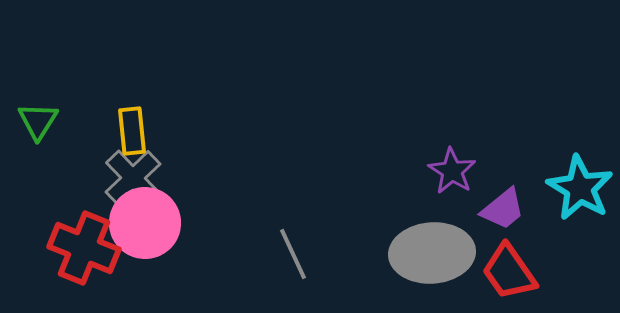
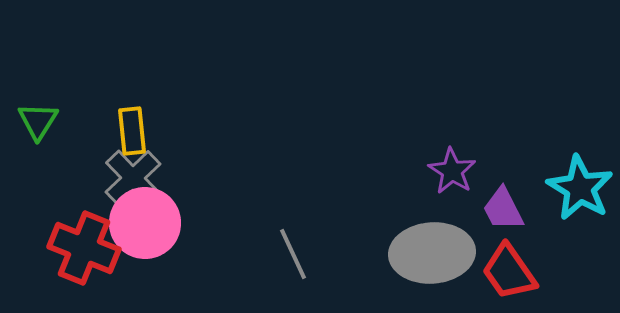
purple trapezoid: rotated 102 degrees clockwise
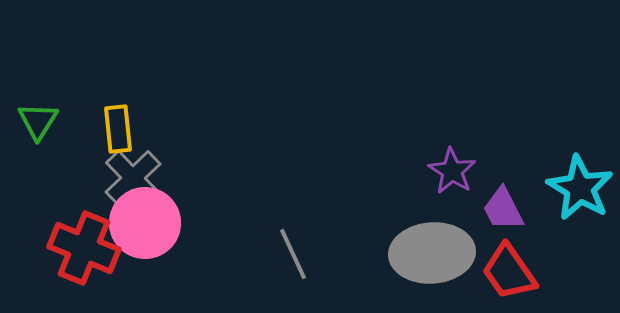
yellow rectangle: moved 14 px left, 2 px up
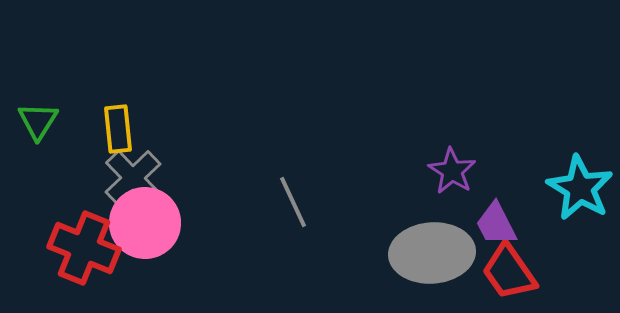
purple trapezoid: moved 7 px left, 15 px down
gray line: moved 52 px up
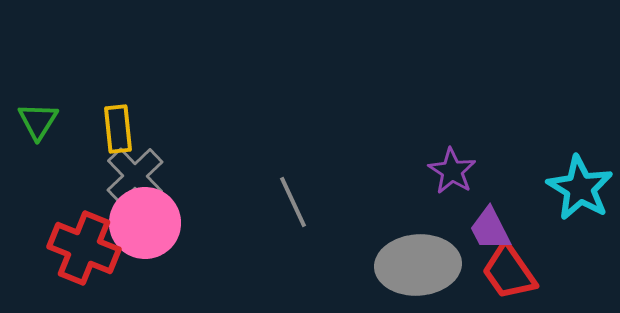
gray cross: moved 2 px right, 2 px up
purple trapezoid: moved 6 px left, 5 px down
gray ellipse: moved 14 px left, 12 px down
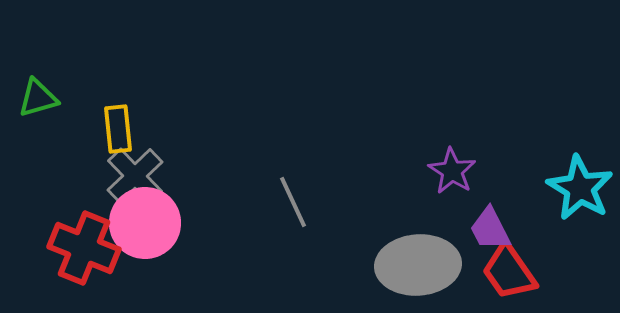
green triangle: moved 23 px up; rotated 42 degrees clockwise
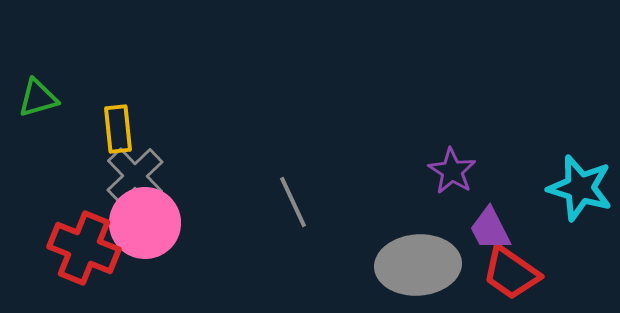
cyan star: rotated 14 degrees counterclockwise
red trapezoid: moved 2 px right, 1 px down; rotated 20 degrees counterclockwise
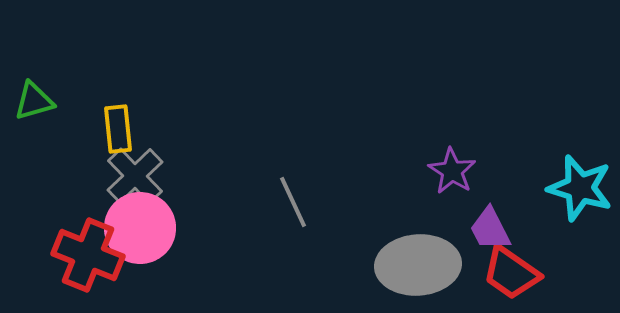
green triangle: moved 4 px left, 3 px down
pink circle: moved 5 px left, 5 px down
red cross: moved 4 px right, 7 px down
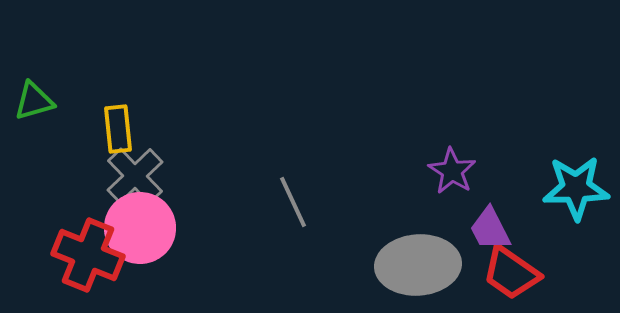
cyan star: moved 4 px left; rotated 18 degrees counterclockwise
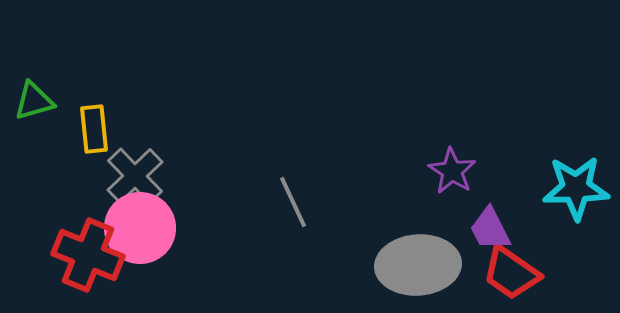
yellow rectangle: moved 24 px left
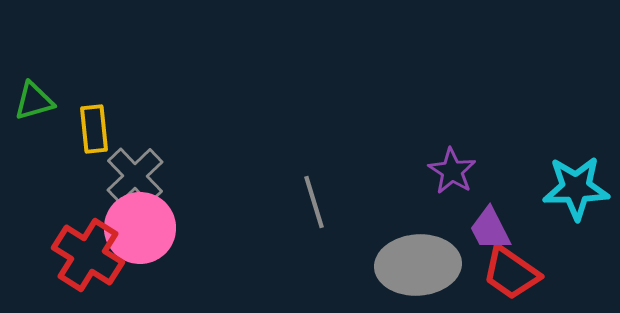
gray line: moved 21 px right; rotated 8 degrees clockwise
red cross: rotated 10 degrees clockwise
